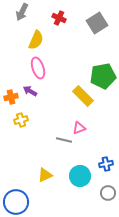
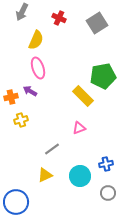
gray line: moved 12 px left, 9 px down; rotated 49 degrees counterclockwise
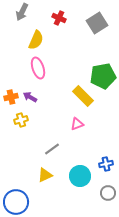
purple arrow: moved 6 px down
pink triangle: moved 2 px left, 4 px up
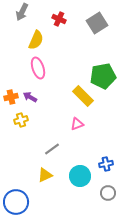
red cross: moved 1 px down
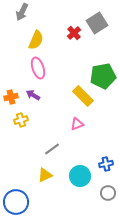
red cross: moved 15 px right, 14 px down; rotated 24 degrees clockwise
purple arrow: moved 3 px right, 2 px up
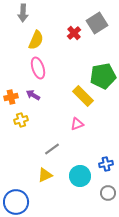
gray arrow: moved 1 px right, 1 px down; rotated 24 degrees counterclockwise
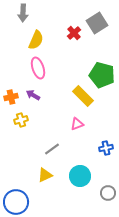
green pentagon: moved 1 px left, 1 px up; rotated 25 degrees clockwise
blue cross: moved 16 px up
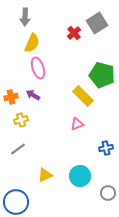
gray arrow: moved 2 px right, 4 px down
yellow semicircle: moved 4 px left, 3 px down
gray line: moved 34 px left
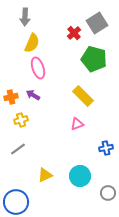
green pentagon: moved 8 px left, 16 px up
